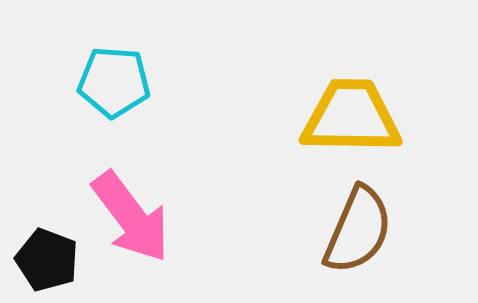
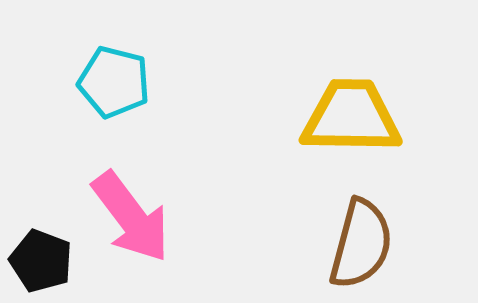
cyan pentagon: rotated 10 degrees clockwise
brown semicircle: moved 3 px right, 14 px down; rotated 8 degrees counterclockwise
black pentagon: moved 6 px left, 1 px down
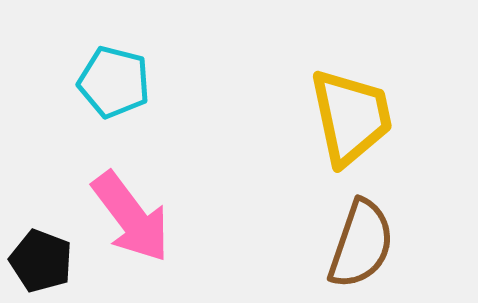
yellow trapezoid: rotated 77 degrees clockwise
brown semicircle: rotated 4 degrees clockwise
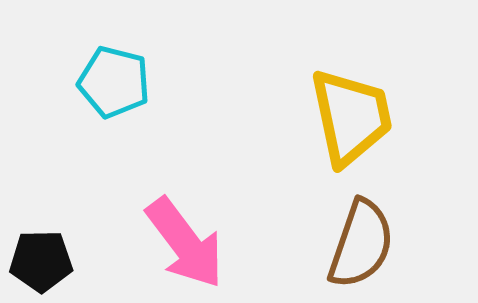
pink arrow: moved 54 px right, 26 px down
black pentagon: rotated 22 degrees counterclockwise
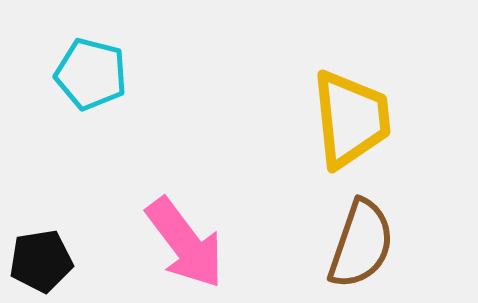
cyan pentagon: moved 23 px left, 8 px up
yellow trapezoid: moved 2 px down; rotated 6 degrees clockwise
black pentagon: rotated 8 degrees counterclockwise
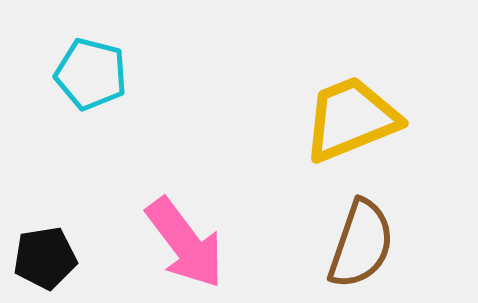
yellow trapezoid: rotated 106 degrees counterclockwise
black pentagon: moved 4 px right, 3 px up
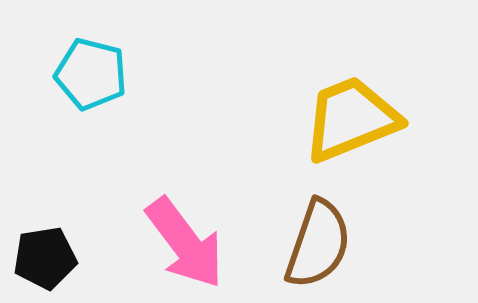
brown semicircle: moved 43 px left
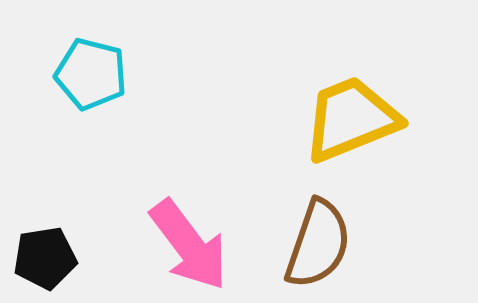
pink arrow: moved 4 px right, 2 px down
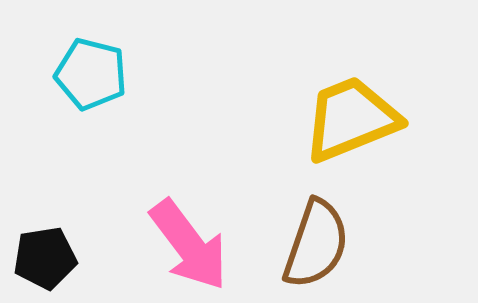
brown semicircle: moved 2 px left
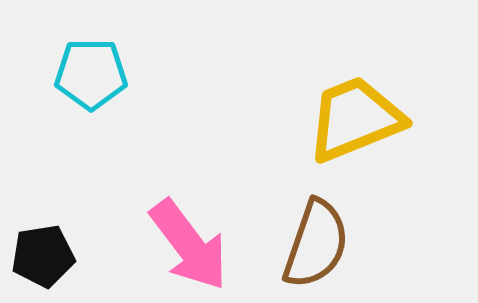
cyan pentagon: rotated 14 degrees counterclockwise
yellow trapezoid: moved 4 px right
black pentagon: moved 2 px left, 2 px up
